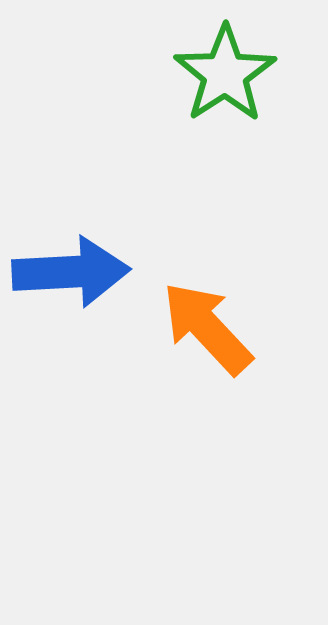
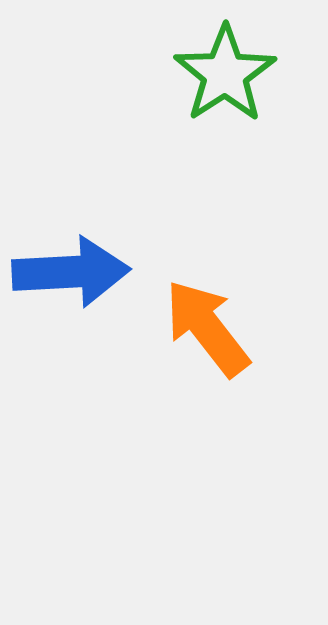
orange arrow: rotated 5 degrees clockwise
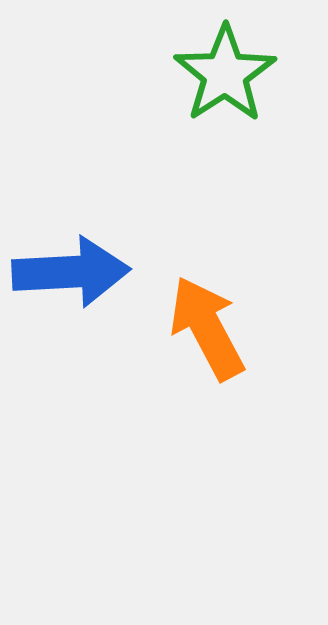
orange arrow: rotated 10 degrees clockwise
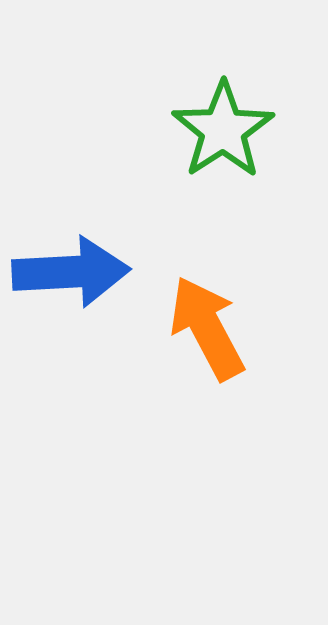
green star: moved 2 px left, 56 px down
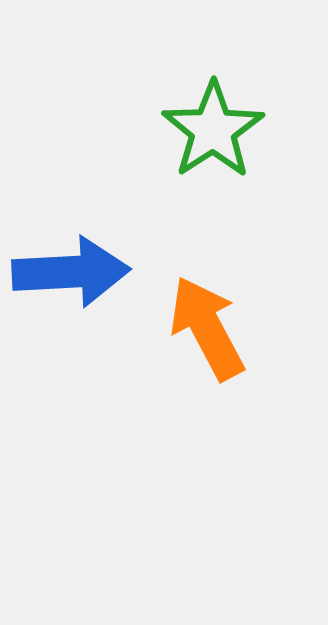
green star: moved 10 px left
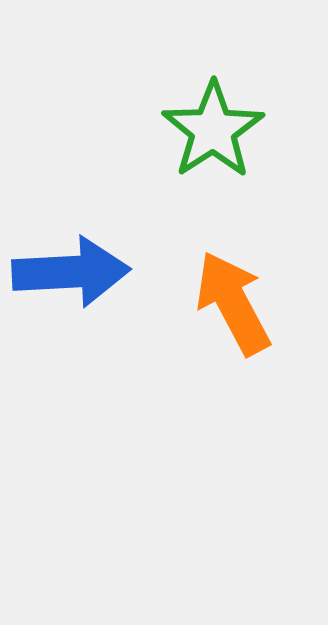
orange arrow: moved 26 px right, 25 px up
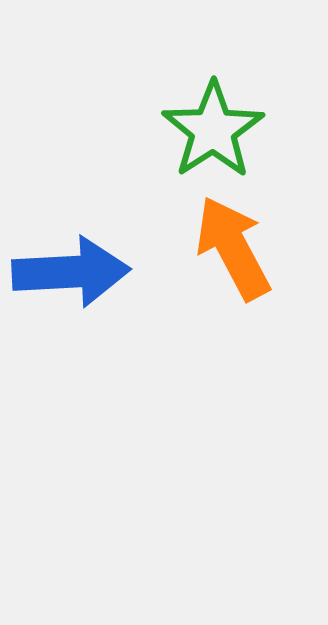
orange arrow: moved 55 px up
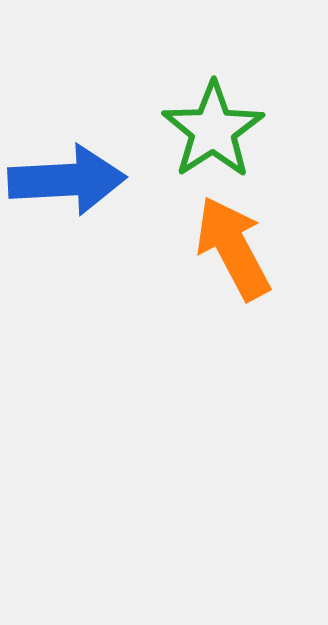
blue arrow: moved 4 px left, 92 px up
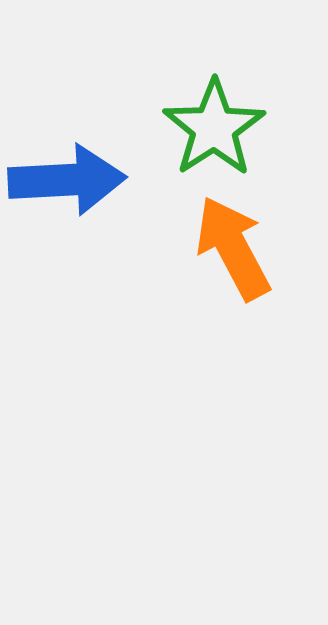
green star: moved 1 px right, 2 px up
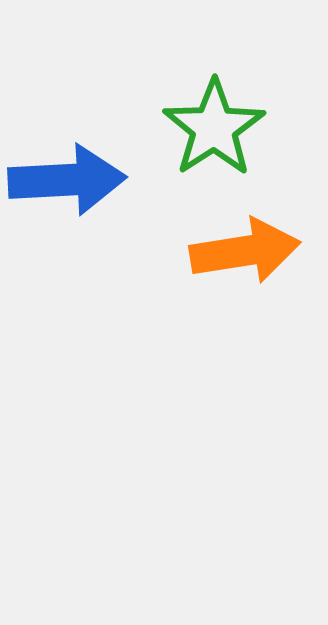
orange arrow: moved 12 px right, 3 px down; rotated 109 degrees clockwise
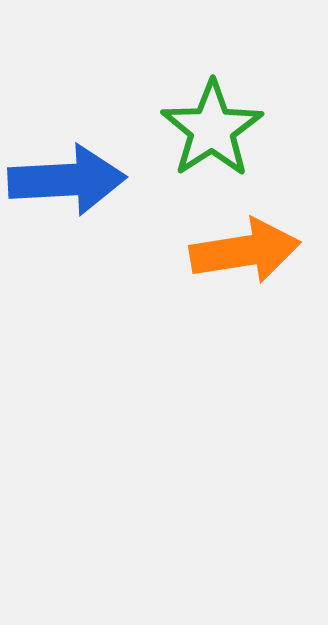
green star: moved 2 px left, 1 px down
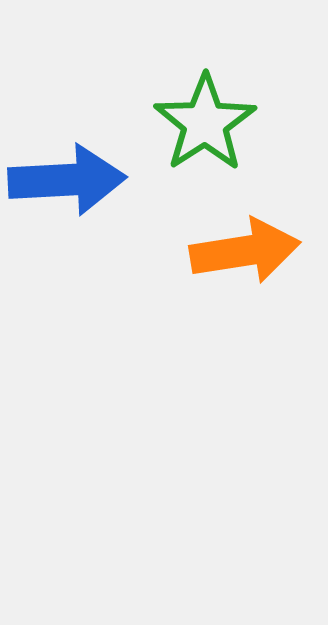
green star: moved 7 px left, 6 px up
